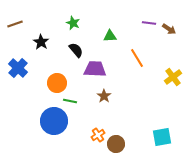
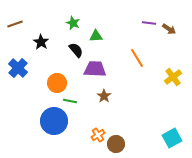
green triangle: moved 14 px left
cyan square: moved 10 px right, 1 px down; rotated 18 degrees counterclockwise
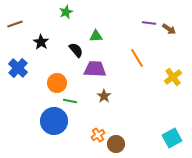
green star: moved 7 px left, 11 px up; rotated 24 degrees clockwise
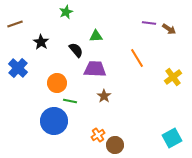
brown circle: moved 1 px left, 1 px down
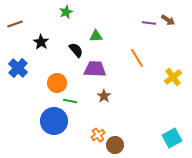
brown arrow: moved 1 px left, 9 px up
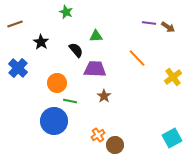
green star: rotated 24 degrees counterclockwise
brown arrow: moved 7 px down
orange line: rotated 12 degrees counterclockwise
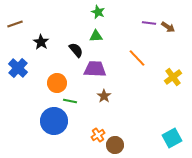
green star: moved 32 px right
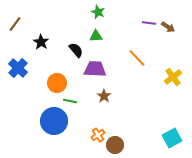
brown line: rotated 35 degrees counterclockwise
